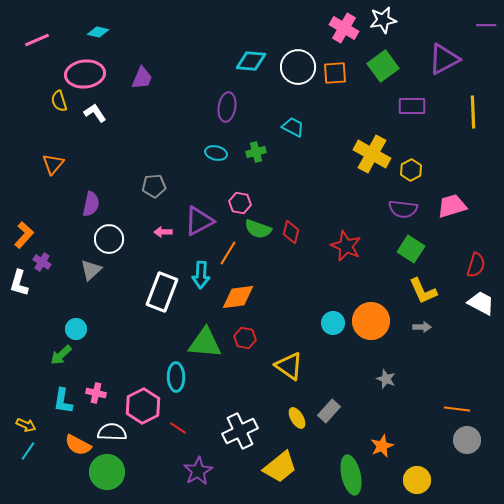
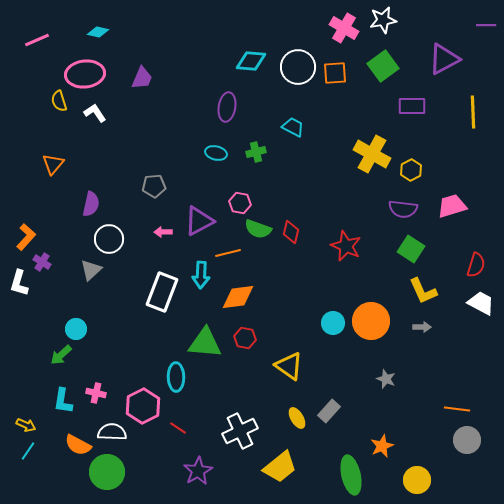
orange L-shape at (24, 235): moved 2 px right, 2 px down
orange line at (228, 253): rotated 45 degrees clockwise
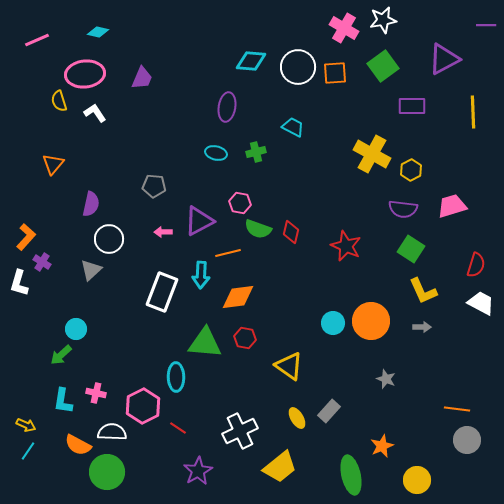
gray pentagon at (154, 186): rotated 10 degrees clockwise
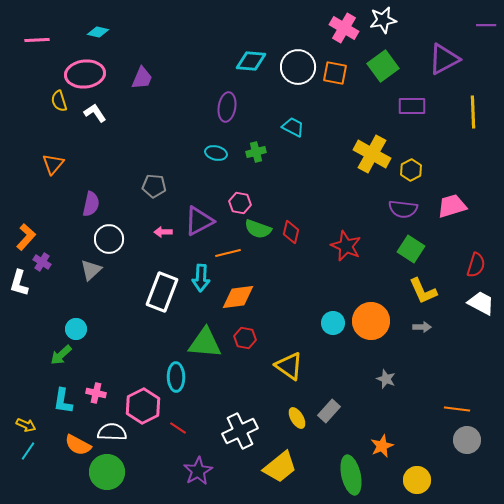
pink line at (37, 40): rotated 20 degrees clockwise
orange square at (335, 73): rotated 15 degrees clockwise
cyan arrow at (201, 275): moved 3 px down
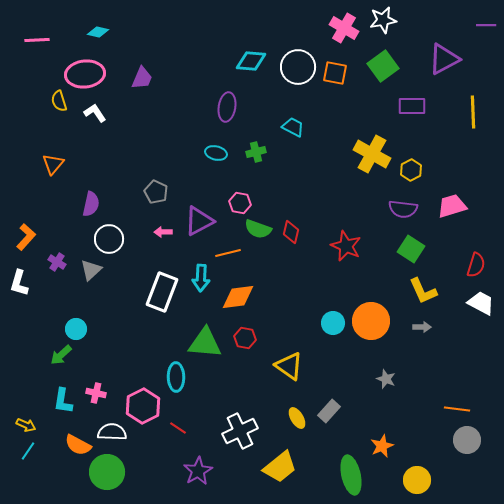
gray pentagon at (154, 186): moved 2 px right, 6 px down; rotated 20 degrees clockwise
purple cross at (42, 262): moved 15 px right
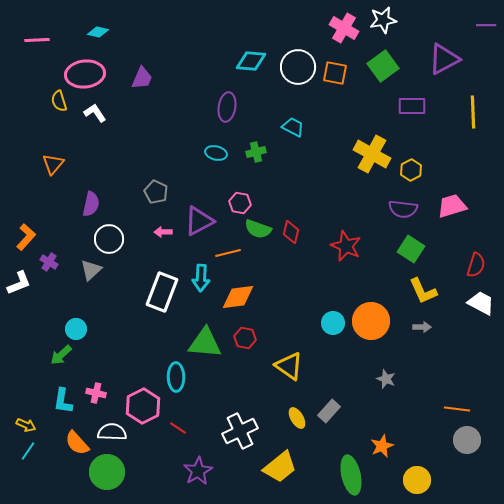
purple cross at (57, 262): moved 8 px left
white L-shape at (19, 283): rotated 128 degrees counterclockwise
orange semicircle at (78, 445): moved 1 px left, 2 px up; rotated 20 degrees clockwise
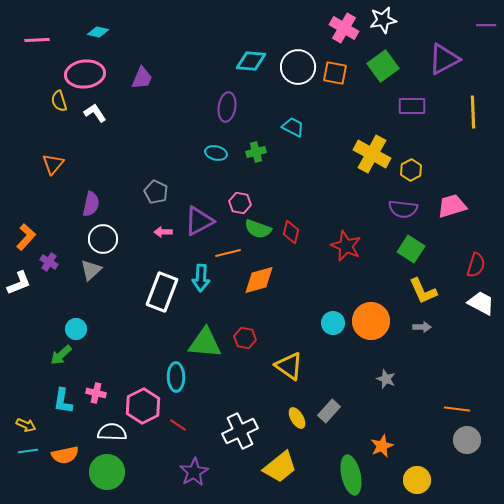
white circle at (109, 239): moved 6 px left
orange diamond at (238, 297): moved 21 px right, 17 px up; rotated 8 degrees counterclockwise
red line at (178, 428): moved 3 px up
orange semicircle at (77, 443): moved 12 px left, 12 px down; rotated 60 degrees counterclockwise
cyan line at (28, 451): rotated 48 degrees clockwise
purple star at (198, 471): moved 4 px left, 1 px down
